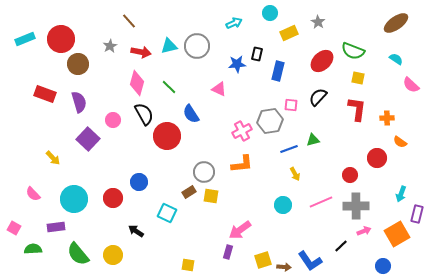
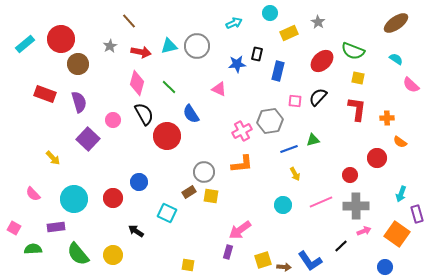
cyan rectangle at (25, 39): moved 5 px down; rotated 18 degrees counterclockwise
pink square at (291, 105): moved 4 px right, 4 px up
purple rectangle at (417, 214): rotated 30 degrees counterclockwise
orange square at (397, 234): rotated 25 degrees counterclockwise
blue circle at (383, 266): moved 2 px right, 1 px down
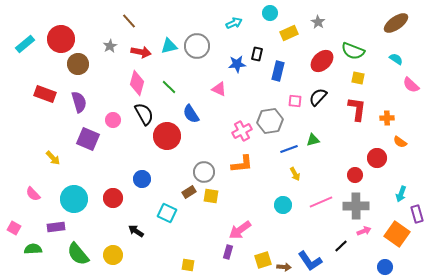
purple square at (88, 139): rotated 20 degrees counterclockwise
red circle at (350, 175): moved 5 px right
blue circle at (139, 182): moved 3 px right, 3 px up
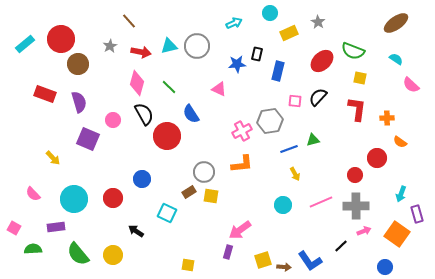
yellow square at (358, 78): moved 2 px right
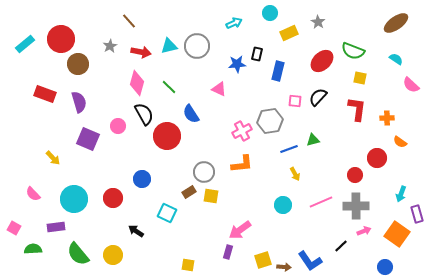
pink circle at (113, 120): moved 5 px right, 6 px down
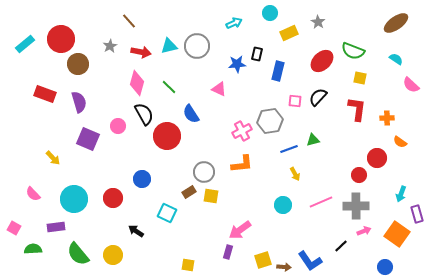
red circle at (355, 175): moved 4 px right
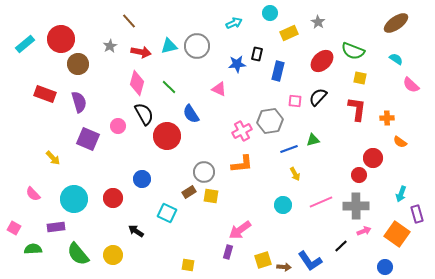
red circle at (377, 158): moved 4 px left
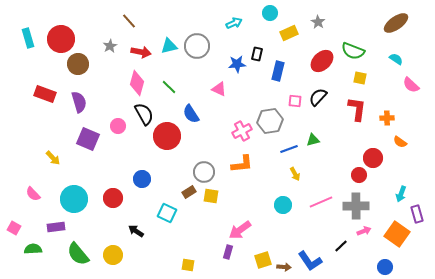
cyan rectangle at (25, 44): moved 3 px right, 6 px up; rotated 66 degrees counterclockwise
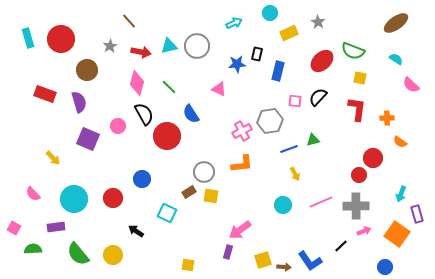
brown circle at (78, 64): moved 9 px right, 6 px down
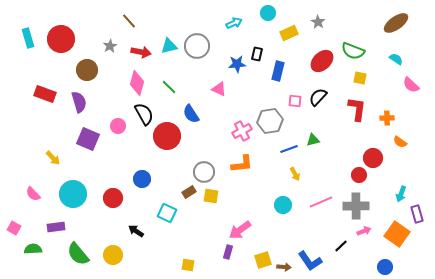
cyan circle at (270, 13): moved 2 px left
cyan circle at (74, 199): moved 1 px left, 5 px up
